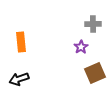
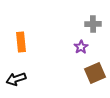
black arrow: moved 3 px left
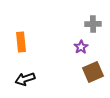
brown square: moved 2 px left, 1 px up
black arrow: moved 9 px right
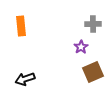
orange rectangle: moved 16 px up
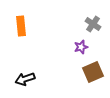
gray cross: rotated 35 degrees clockwise
purple star: rotated 16 degrees clockwise
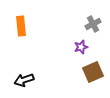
gray cross: rotated 28 degrees clockwise
black arrow: moved 1 px left, 1 px down
